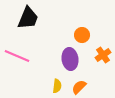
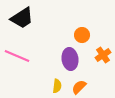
black trapezoid: moved 6 px left; rotated 35 degrees clockwise
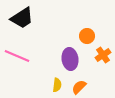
orange circle: moved 5 px right, 1 px down
yellow semicircle: moved 1 px up
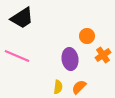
yellow semicircle: moved 1 px right, 2 px down
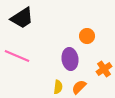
orange cross: moved 1 px right, 14 px down
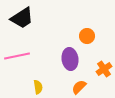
pink line: rotated 35 degrees counterclockwise
yellow semicircle: moved 20 px left; rotated 16 degrees counterclockwise
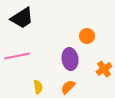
orange semicircle: moved 11 px left
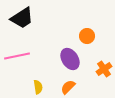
purple ellipse: rotated 25 degrees counterclockwise
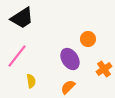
orange circle: moved 1 px right, 3 px down
pink line: rotated 40 degrees counterclockwise
yellow semicircle: moved 7 px left, 6 px up
